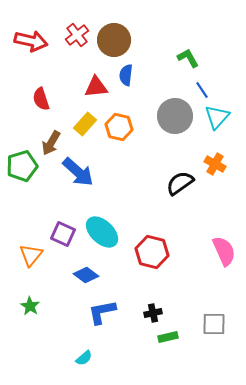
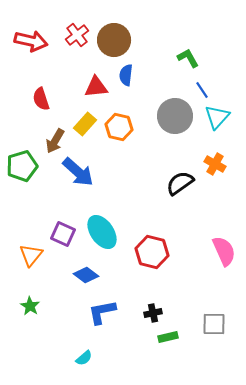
brown arrow: moved 4 px right, 2 px up
cyan ellipse: rotated 12 degrees clockwise
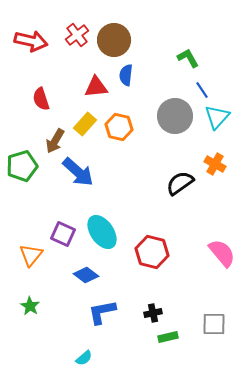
pink semicircle: moved 2 px left, 2 px down; rotated 16 degrees counterclockwise
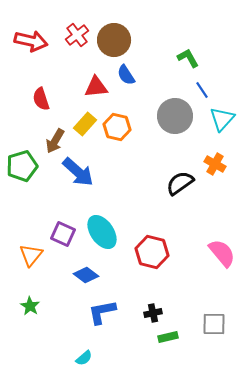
blue semicircle: rotated 40 degrees counterclockwise
cyan triangle: moved 5 px right, 2 px down
orange hexagon: moved 2 px left
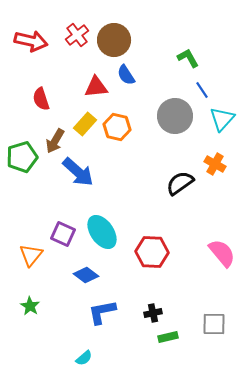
green pentagon: moved 9 px up
red hexagon: rotated 12 degrees counterclockwise
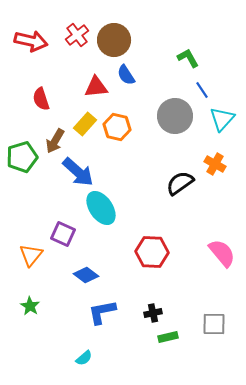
cyan ellipse: moved 1 px left, 24 px up
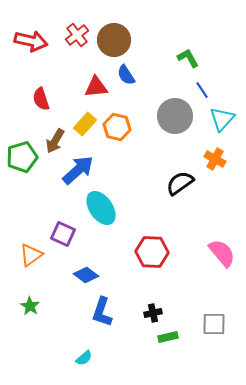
orange cross: moved 5 px up
blue arrow: moved 2 px up; rotated 84 degrees counterclockwise
orange triangle: rotated 15 degrees clockwise
blue L-shape: rotated 60 degrees counterclockwise
